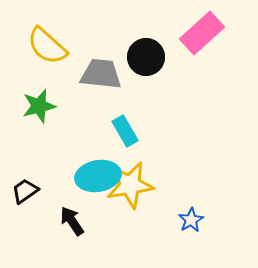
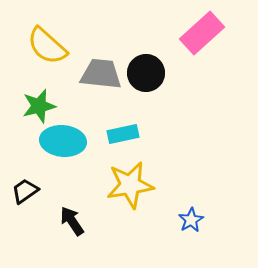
black circle: moved 16 px down
cyan rectangle: moved 2 px left, 3 px down; rotated 72 degrees counterclockwise
cyan ellipse: moved 35 px left, 35 px up; rotated 15 degrees clockwise
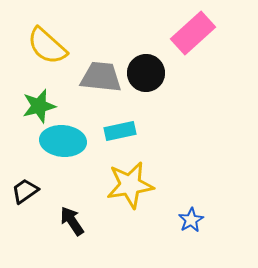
pink rectangle: moved 9 px left
gray trapezoid: moved 3 px down
cyan rectangle: moved 3 px left, 3 px up
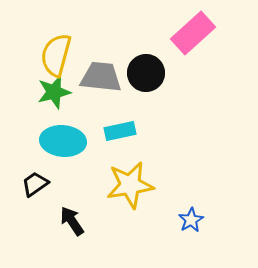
yellow semicircle: moved 9 px right, 9 px down; rotated 63 degrees clockwise
green star: moved 15 px right, 14 px up
black trapezoid: moved 10 px right, 7 px up
